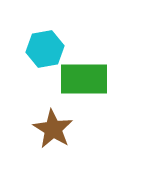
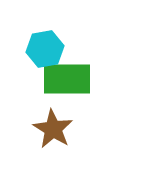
green rectangle: moved 17 px left
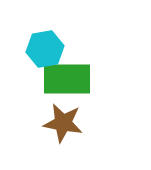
brown star: moved 10 px right, 6 px up; rotated 21 degrees counterclockwise
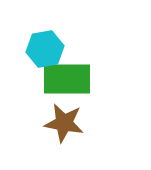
brown star: moved 1 px right
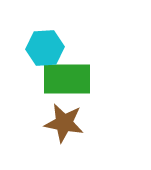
cyan hexagon: moved 1 px up; rotated 6 degrees clockwise
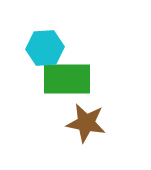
brown star: moved 22 px right
